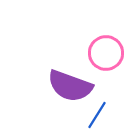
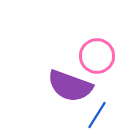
pink circle: moved 9 px left, 3 px down
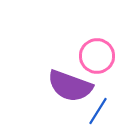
blue line: moved 1 px right, 4 px up
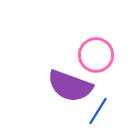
pink circle: moved 1 px left, 1 px up
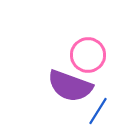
pink circle: moved 8 px left
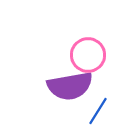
purple semicircle: rotated 30 degrees counterclockwise
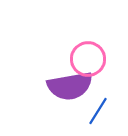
pink circle: moved 4 px down
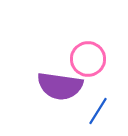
purple semicircle: moved 10 px left; rotated 18 degrees clockwise
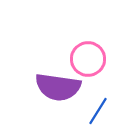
purple semicircle: moved 2 px left, 1 px down
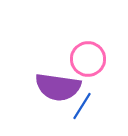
blue line: moved 16 px left, 5 px up
